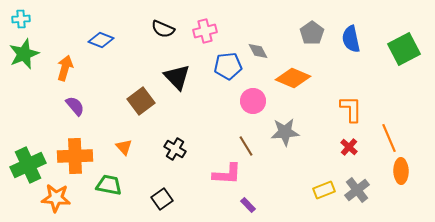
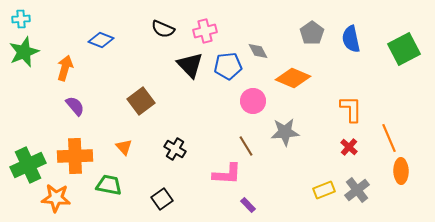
green star: moved 2 px up
black triangle: moved 13 px right, 12 px up
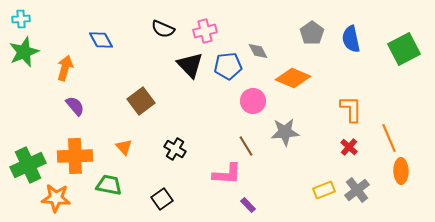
blue diamond: rotated 40 degrees clockwise
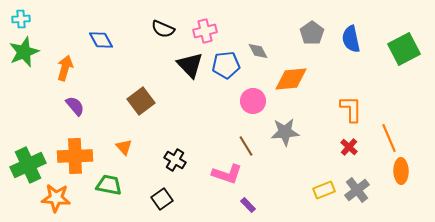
blue pentagon: moved 2 px left, 1 px up
orange diamond: moved 2 px left, 1 px down; rotated 28 degrees counterclockwise
black cross: moved 11 px down
pink L-shape: rotated 16 degrees clockwise
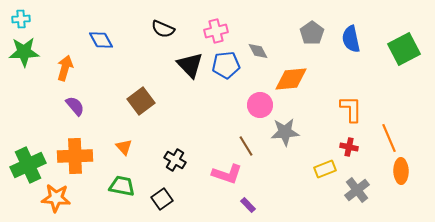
pink cross: moved 11 px right
green star: rotated 20 degrees clockwise
pink circle: moved 7 px right, 4 px down
red cross: rotated 30 degrees counterclockwise
green trapezoid: moved 13 px right, 1 px down
yellow rectangle: moved 1 px right, 21 px up
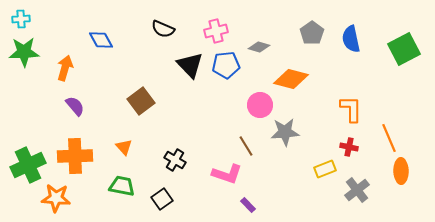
gray diamond: moved 1 px right, 4 px up; rotated 45 degrees counterclockwise
orange diamond: rotated 20 degrees clockwise
